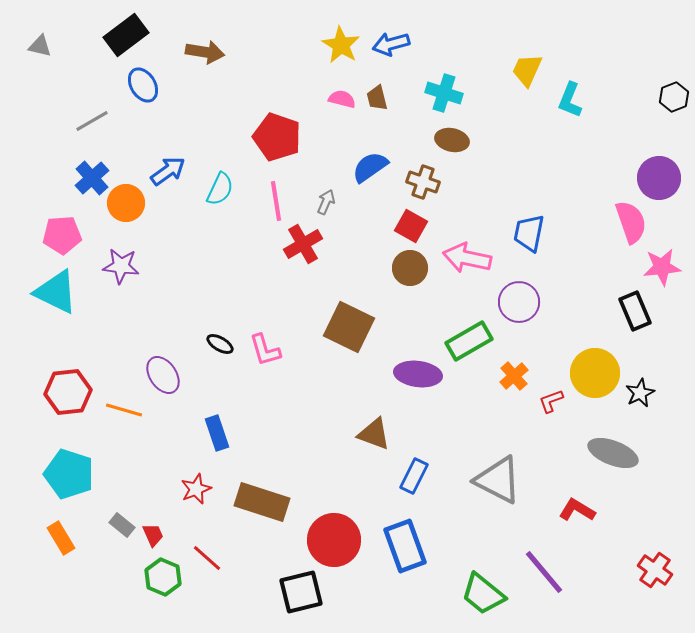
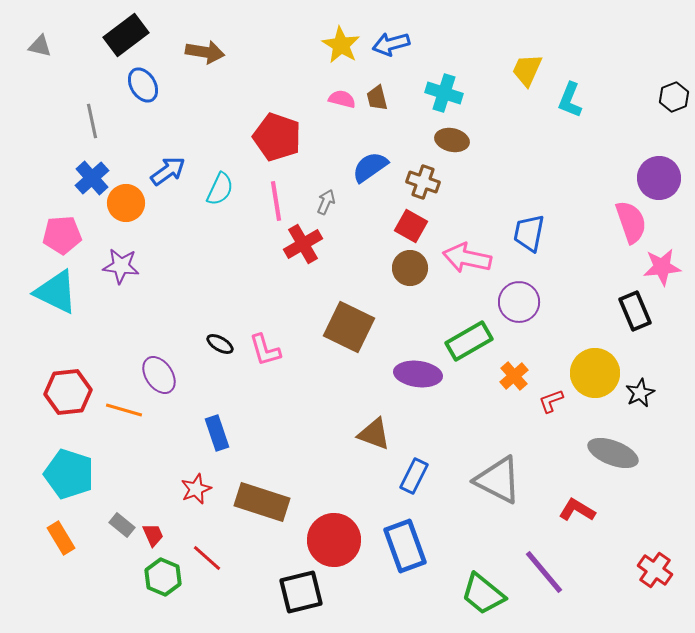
gray line at (92, 121): rotated 72 degrees counterclockwise
purple ellipse at (163, 375): moved 4 px left
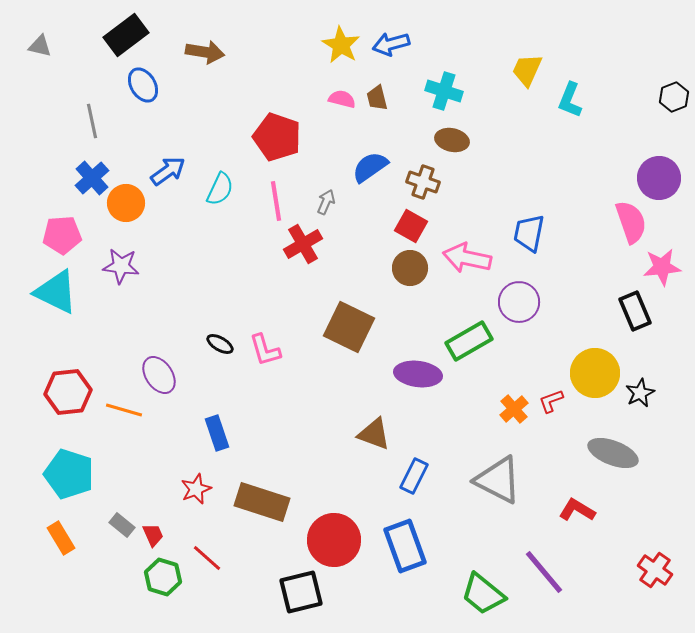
cyan cross at (444, 93): moved 2 px up
orange cross at (514, 376): moved 33 px down
green hexagon at (163, 577): rotated 6 degrees counterclockwise
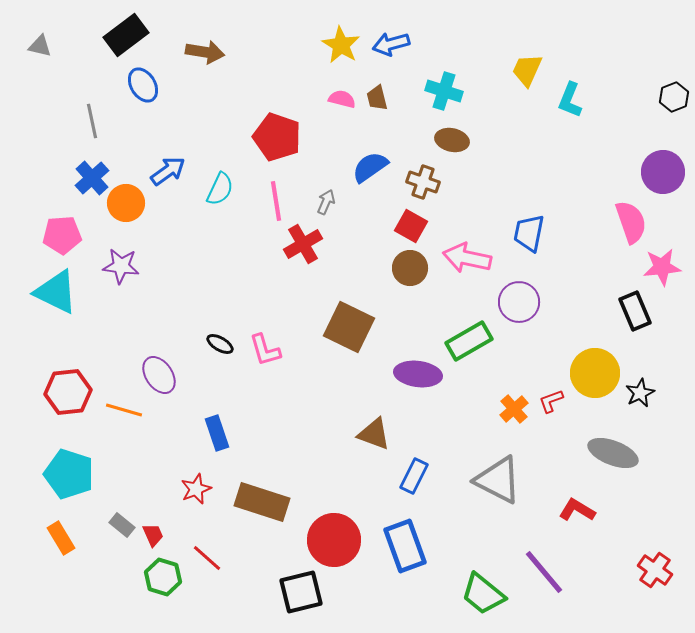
purple circle at (659, 178): moved 4 px right, 6 px up
